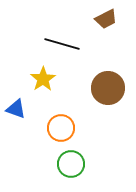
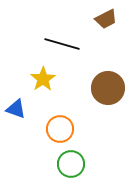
orange circle: moved 1 px left, 1 px down
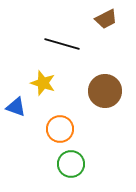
yellow star: moved 4 px down; rotated 20 degrees counterclockwise
brown circle: moved 3 px left, 3 px down
blue triangle: moved 2 px up
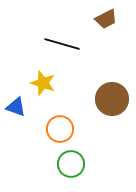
brown circle: moved 7 px right, 8 px down
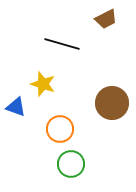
yellow star: moved 1 px down
brown circle: moved 4 px down
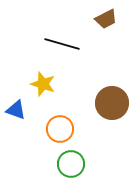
blue triangle: moved 3 px down
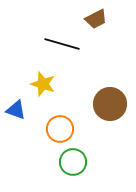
brown trapezoid: moved 10 px left
brown circle: moved 2 px left, 1 px down
green circle: moved 2 px right, 2 px up
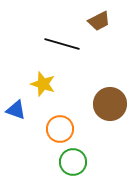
brown trapezoid: moved 3 px right, 2 px down
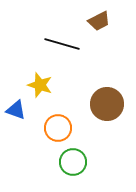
yellow star: moved 3 px left, 1 px down
brown circle: moved 3 px left
orange circle: moved 2 px left, 1 px up
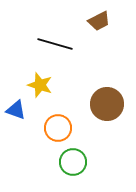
black line: moved 7 px left
